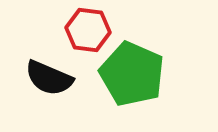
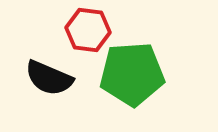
green pentagon: rotated 28 degrees counterclockwise
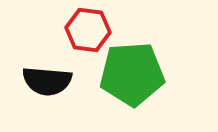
black semicircle: moved 2 px left, 3 px down; rotated 18 degrees counterclockwise
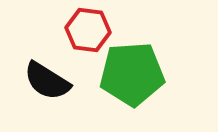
black semicircle: rotated 27 degrees clockwise
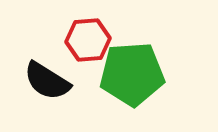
red hexagon: moved 10 px down; rotated 12 degrees counterclockwise
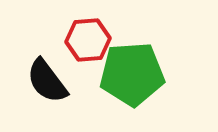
black semicircle: rotated 21 degrees clockwise
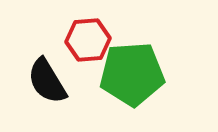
black semicircle: rotated 6 degrees clockwise
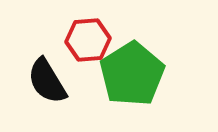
green pentagon: rotated 28 degrees counterclockwise
